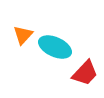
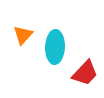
cyan ellipse: rotated 68 degrees clockwise
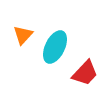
cyan ellipse: rotated 24 degrees clockwise
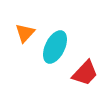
orange triangle: moved 2 px right, 2 px up
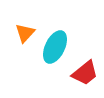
red trapezoid: rotated 8 degrees clockwise
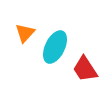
red trapezoid: moved 4 px up; rotated 96 degrees clockwise
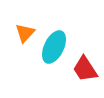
cyan ellipse: moved 1 px left
